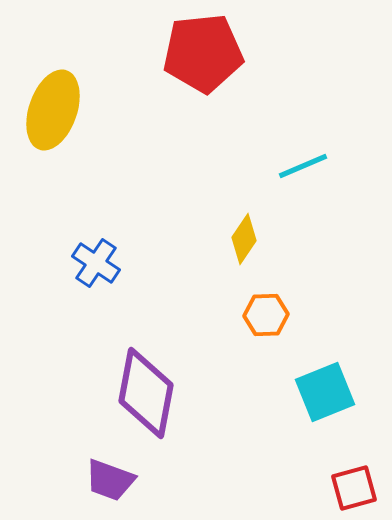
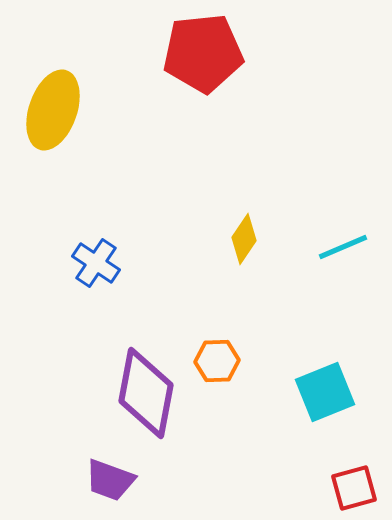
cyan line: moved 40 px right, 81 px down
orange hexagon: moved 49 px left, 46 px down
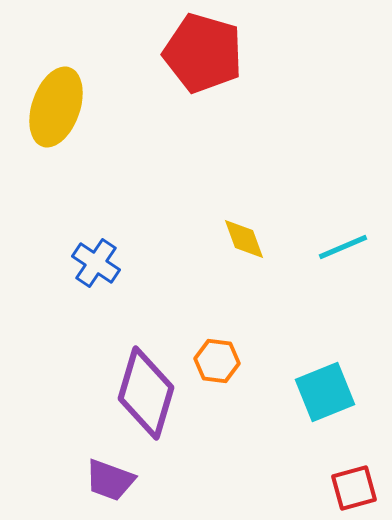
red pentagon: rotated 22 degrees clockwise
yellow ellipse: moved 3 px right, 3 px up
yellow diamond: rotated 54 degrees counterclockwise
orange hexagon: rotated 9 degrees clockwise
purple diamond: rotated 6 degrees clockwise
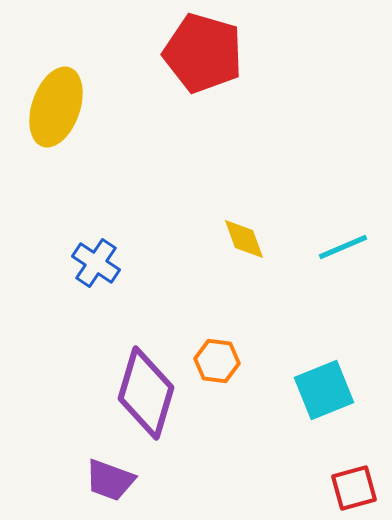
cyan square: moved 1 px left, 2 px up
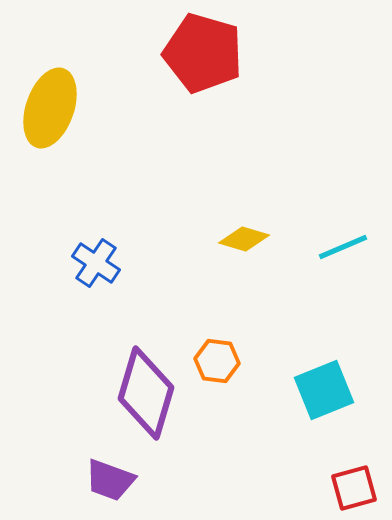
yellow ellipse: moved 6 px left, 1 px down
yellow diamond: rotated 54 degrees counterclockwise
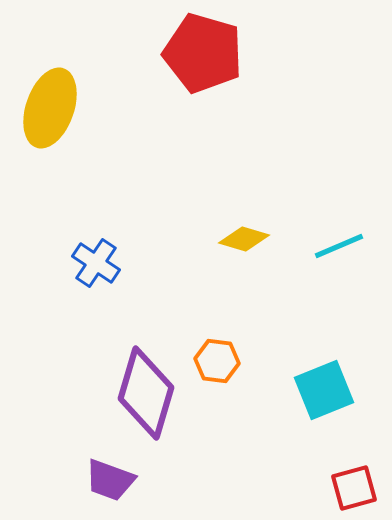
cyan line: moved 4 px left, 1 px up
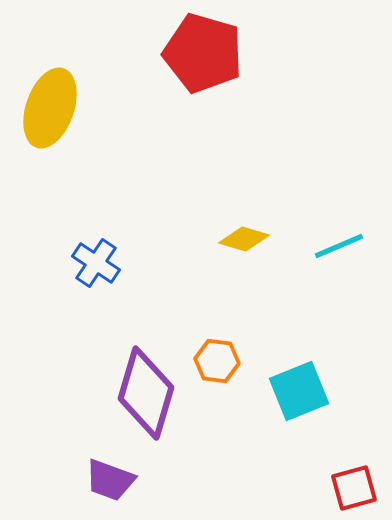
cyan square: moved 25 px left, 1 px down
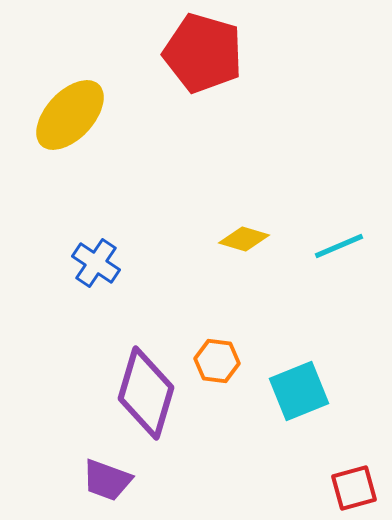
yellow ellipse: moved 20 px right, 7 px down; rotated 24 degrees clockwise
purple trapezoid: moved 3 px left
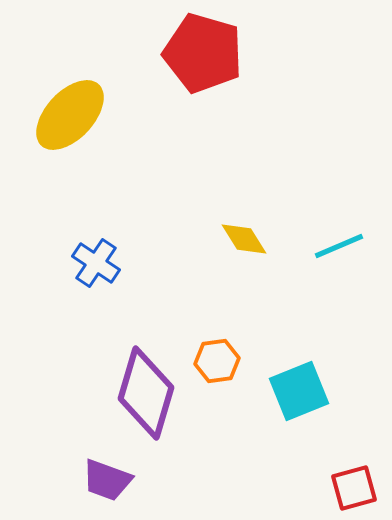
yellow diamond: rotated 42 degrees clockwise
orange hexagon: rotated 15 degrees counterclockwise
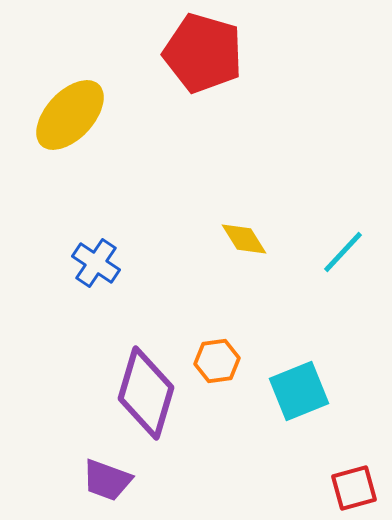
cyan line: moved 4 px right, 6 px down; rotated 24 degrees counterclockwise
